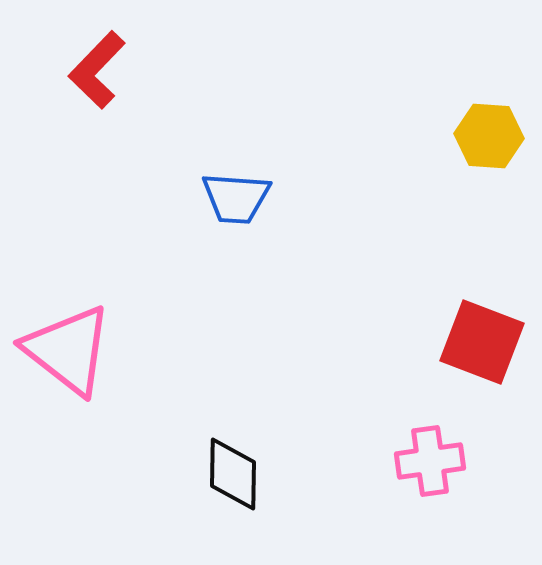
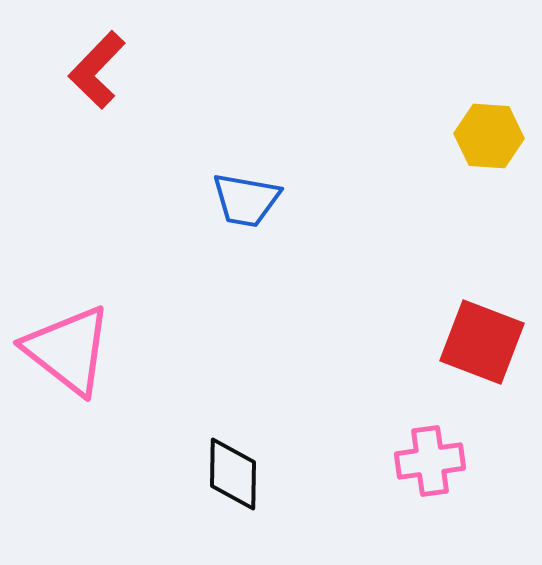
blue trapezoid: moved 10 px right, 2 px down; rotated 6 degrees clockwise
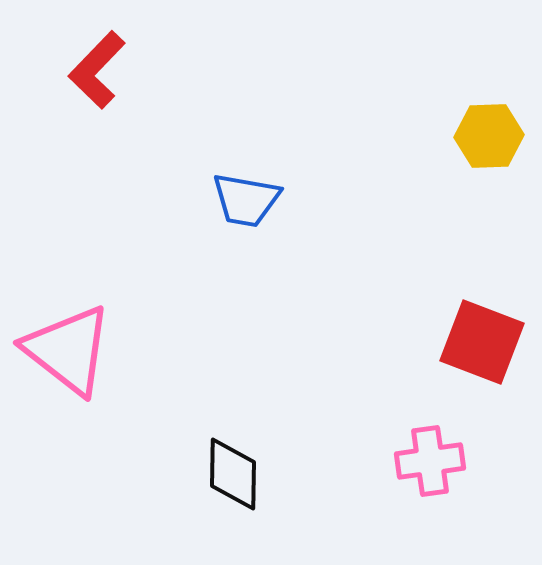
yellow hexagon: rotated 6 degrees counterclockwise
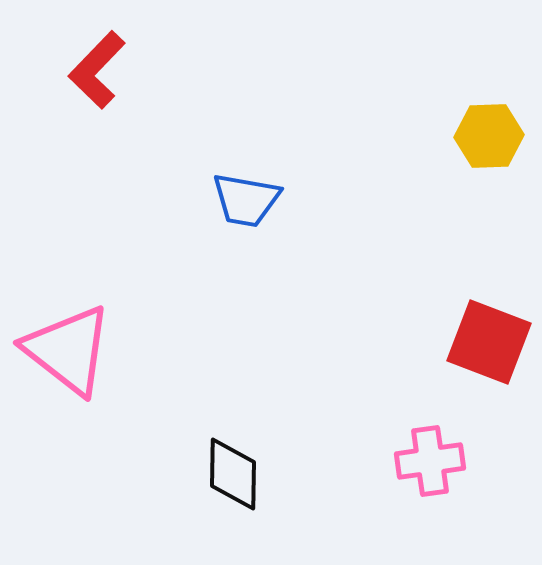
red square: moved 7 px right
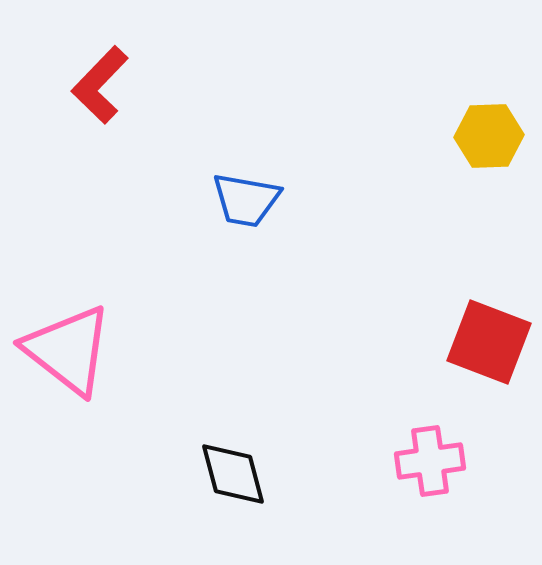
red L-shape: moved 3 px right, 15 px down
black diamond: rotated 16 degrees counterclockwise
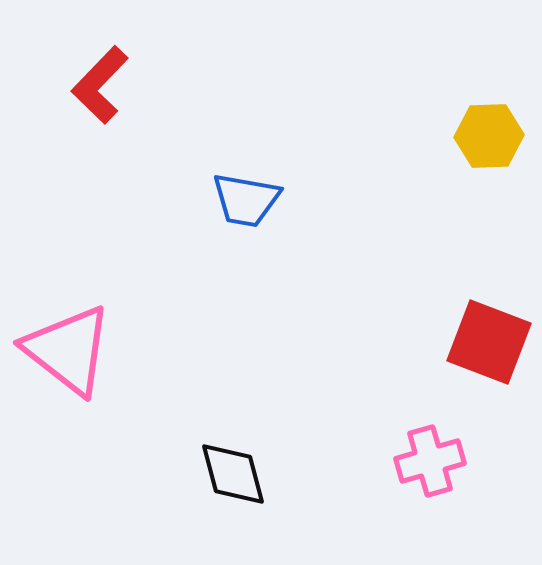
pink cross: rotated 8 degrees counterclockwise
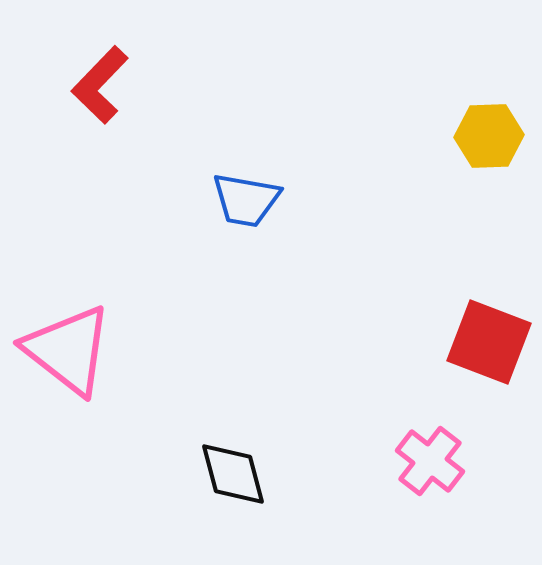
pink cross: rotated 36 degrees counterclockwise
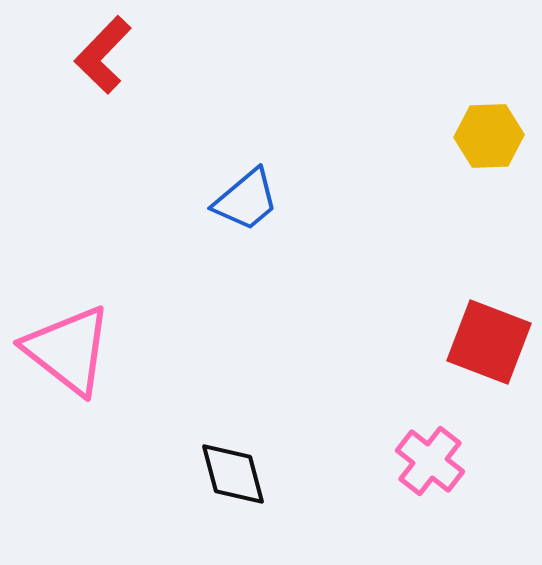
red L-shape: moved 3 px right, 30 px up
blue trapezoid: rotated 50 degrees counterclockwise
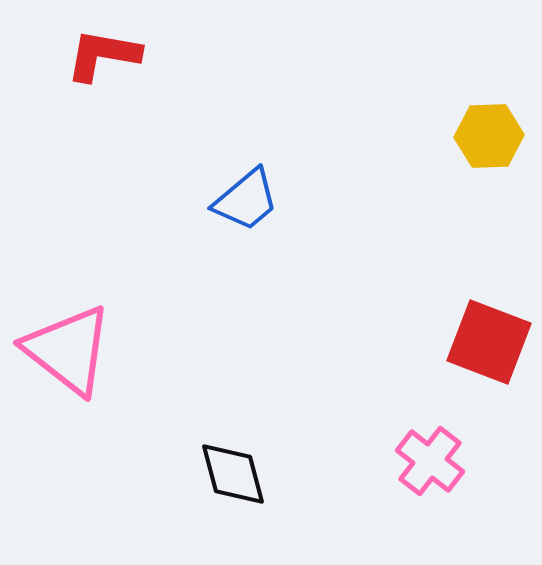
red L-shape: rotated 56 degrees clockwise
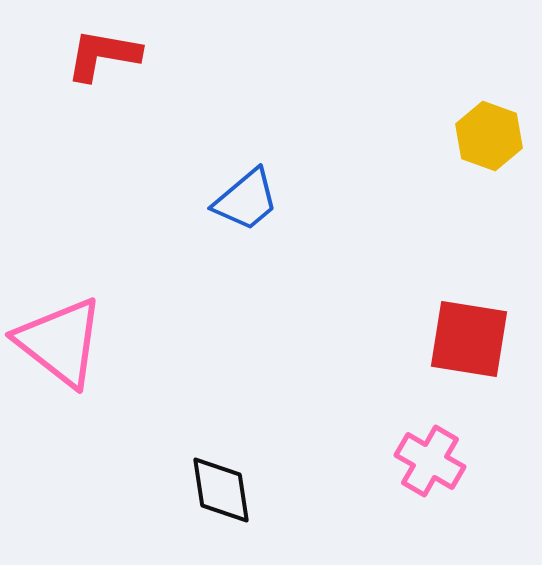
yellow hexagon: rotated 22 degrees clockwise
red square: moved 20 px left, 3 px up; rotated 12 degrees counterclockwise
pink triangle: moved 8 px left, 8 px up
pink cross: rotated 8 degrees counterclockwise
black diamond: moved 12 px left, 16 px down; rotated 6 degrees clockwise
